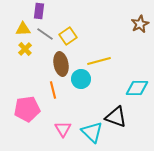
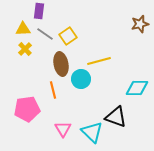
brown star: rotated 12 degrees clockwise
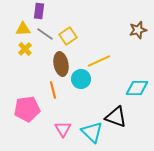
brown star: moved 2 px left, 6 px down
yellow line: rotated 10 degrees counterclockwise
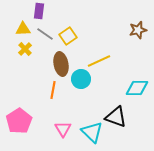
orange line: rotated 24 degrees clockwise
pink pentagon: moved 8 px left, 12 px down; rotated 25 degrees counterclockwise
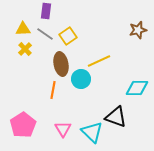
purple rectangle: moved 7 px right
pink pentagon: moved 4 px right, 4 px down
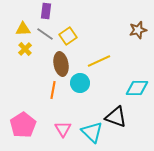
cyan circle: moved 1 px left, 4 px down
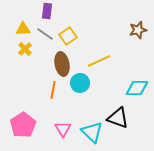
purple rectangle: moved 1 px right
brown ellipse: moved 1 px right
black triangle: moved 2 px right, 1 px down
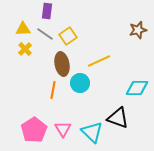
pink pentagon: moved 11 px right, 5 px down
